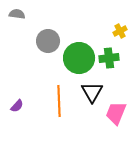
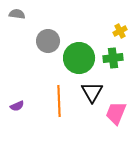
green cross: moved 4 px right
purple semicircle: rotated 24 degrees clockwise
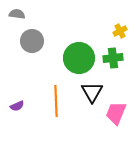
gray circle: moved 16 px left
orange line: moved 3 px left
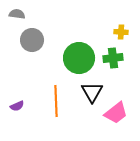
yellow cross: moved 1 px right, 1 px down; rotated 32 degrees clockwise
gray circle: moved 1 px up
pink trapezoid: rotated 150 degrees counterclockwise
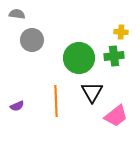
green cross: moved 1 px right, 2 px up
pink trapezoid: moved 3 px down
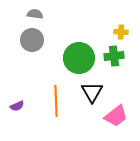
gray semicircle: moved 18 px right
